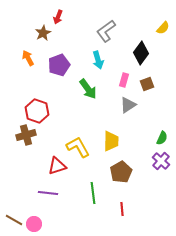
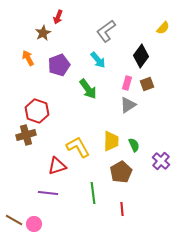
black diamond: moved 3 px down
cyan arrow: rotated 24 degrees counterclockwise
pink rectangle: moved 3 px right, 3 px down
green semicircle: moved 28 px left, 7 px down; rotated 48 degrees counterclockwise
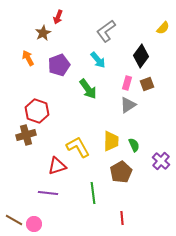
red line: moved 9 px down
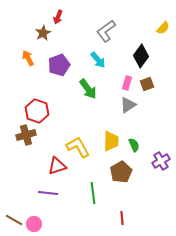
purple cross: rotated 18 degrees clockwise
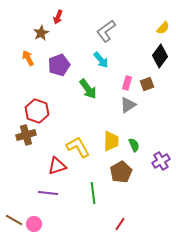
brown star: moved 2 px left
black diamond: moved 19 px right
cyan arrow: moved 3 px right
red line: moved 2 px left, 6 px down; rotated 40 degrees clockwise
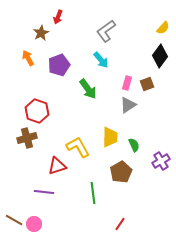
brown cross: moved 1 px right, 3 px down
yellow trapezoid: moved 1 px left, 4 px up
purple line: moved 4 px left, 1 px up
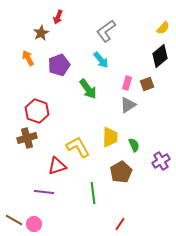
black diamond: rotated 15 degrees clockwise
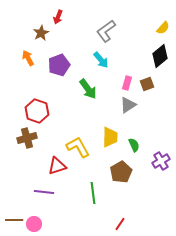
brown line: rotated 30 degrees counterclockwise
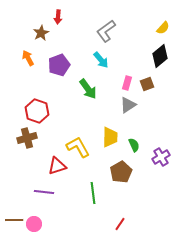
red arrow: rotated 16 degrees counterclockwise
purple cross: moved 4 px up
